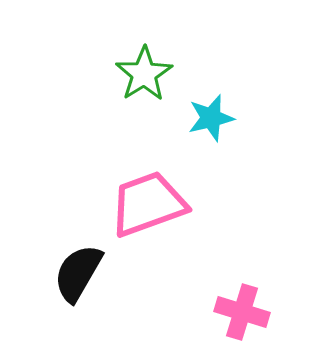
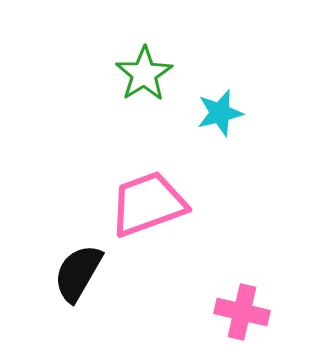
cyan star: moved 9 px right, 5 px up
pink cross: rotated 4 degrees counterclockwise
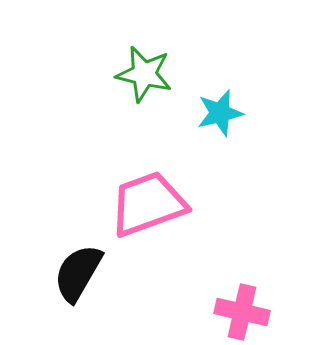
green star: rotated 26 degrees counterclockwise
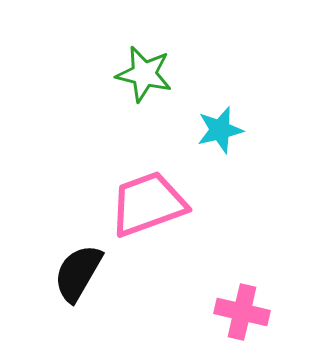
cyan star: moved 17 px down
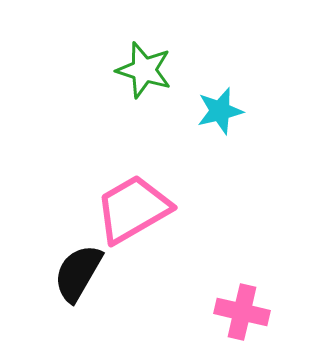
green star: moved 4 px up; rotated 4 degrees clockwise
cyan star: moved 19 px up
pink trapezoid: moved 15 px left, 5 px down; rotated 10 degrees counterclockwise
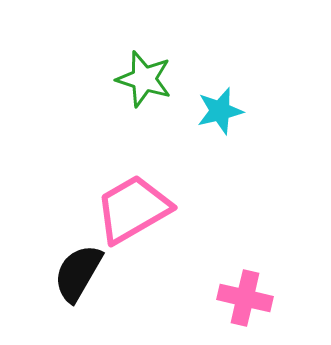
green star: moved 9 px down
pink cross: moved 3 px right, 14 px up
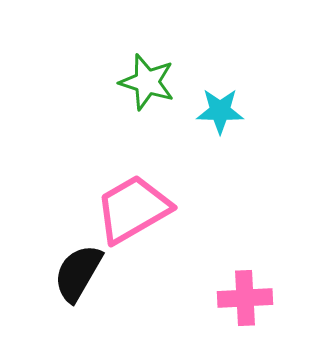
green star: moved 3 px right, 3 px down
cyan star: rotated 15 degrees clockwise
pink cross: rotated 16 degrees counterclockwise
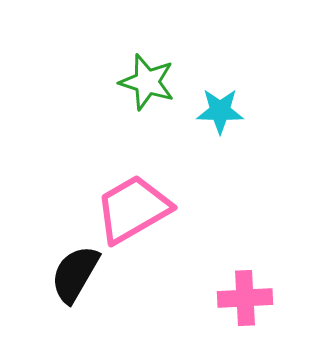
black semicircle: moved 3 px left, 1 px down
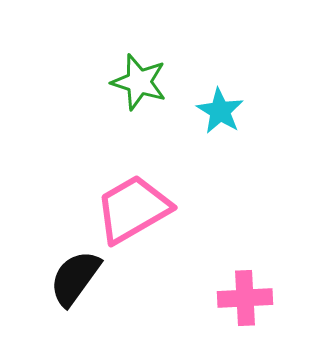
green star: moved 8 px left
cyan star: rotated 30 degrees clockwise
black semicircle: moved 4 px down; rotated 6 degrees clockwise
